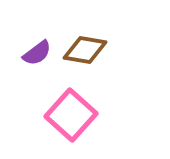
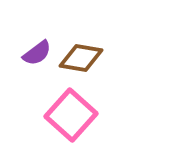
brown diamond: moved 4 px left, 8 px down
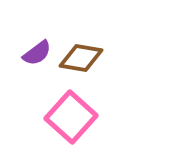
pink square: moved 2 px down
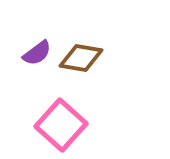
pink square: moved 10 px left, 8 px down
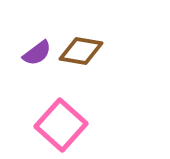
brown diamond: moved 7 px up
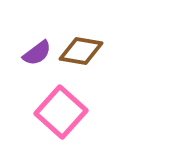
pink square: moved 13 px up
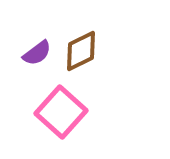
brown diamond: rotated 36 degrees counterclockwise
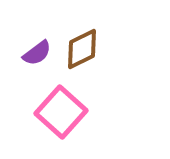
brown diamond: moved 1 px right, 2 px up
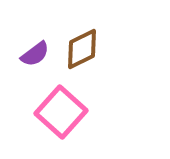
purple semicircle: moved 2 px left, 1 px down
